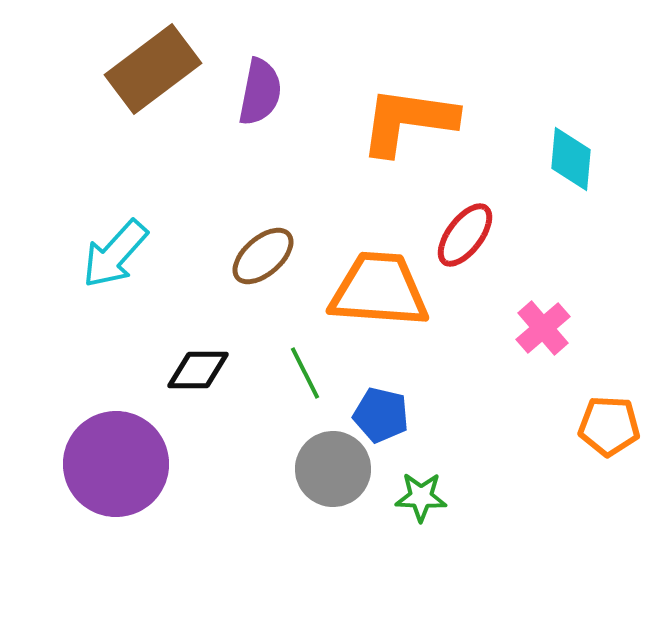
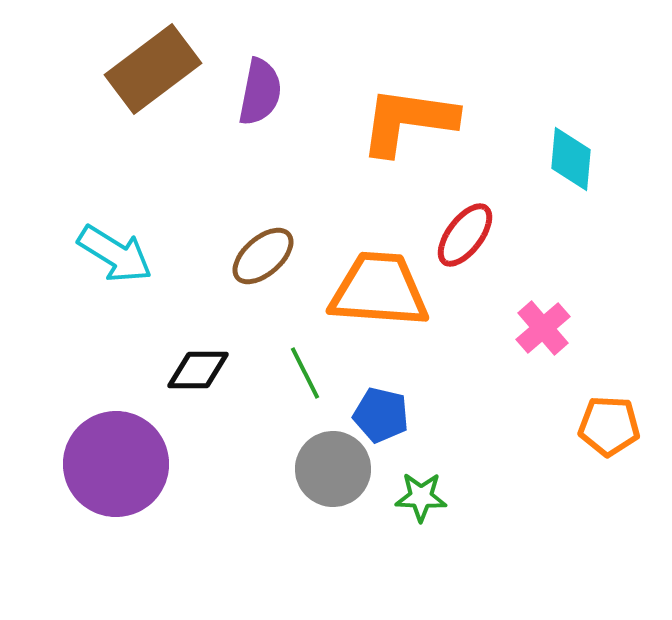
cyan arrow: rotated 100 degrees counterclockwise
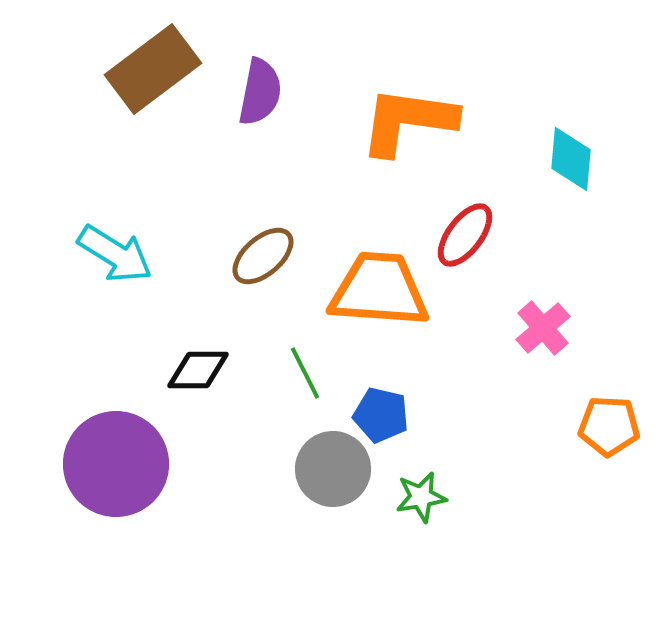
green star: rotated 12 degrees counterclockwise
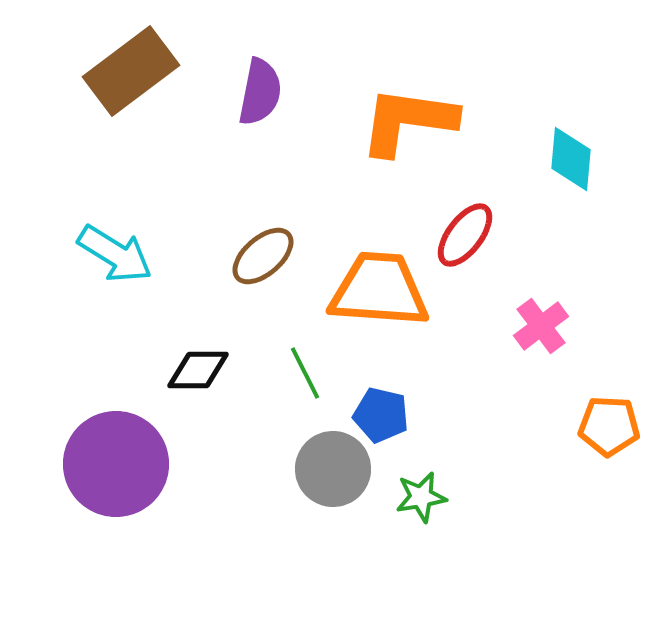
brown rectangle: moved 22 px left, 2 px down
pink cross: moved 2 px left, 2 px up; rotated 4 degrees clockwise
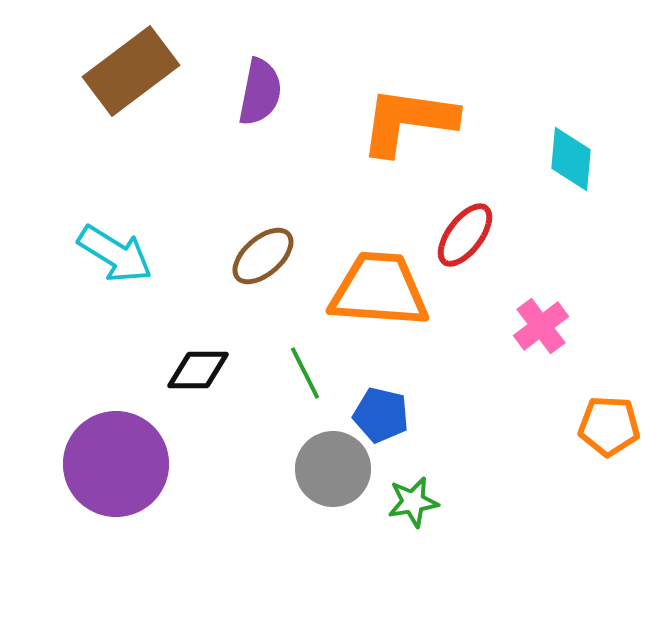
green star: moved 8 px left, 5 px down
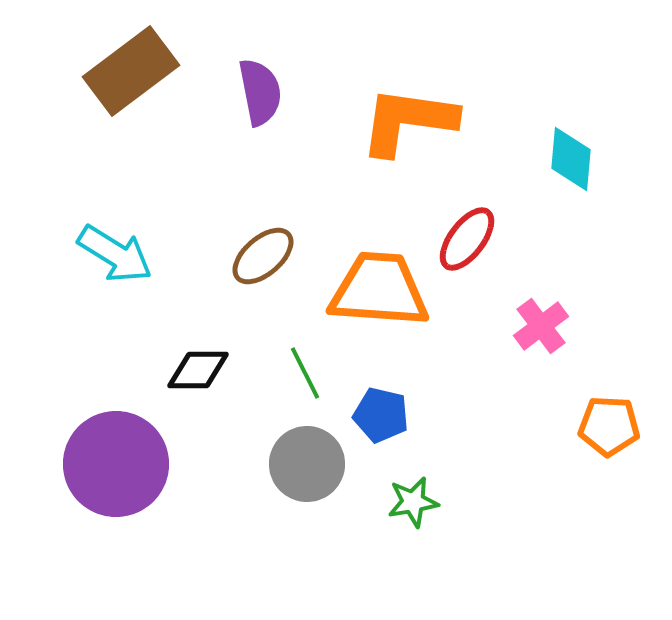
purple semicircle: rotated 22 degrees counterclockwise
red ellipse: moved 2 px right, 4 px down
gray circle: moved 26 px left, 5 px up
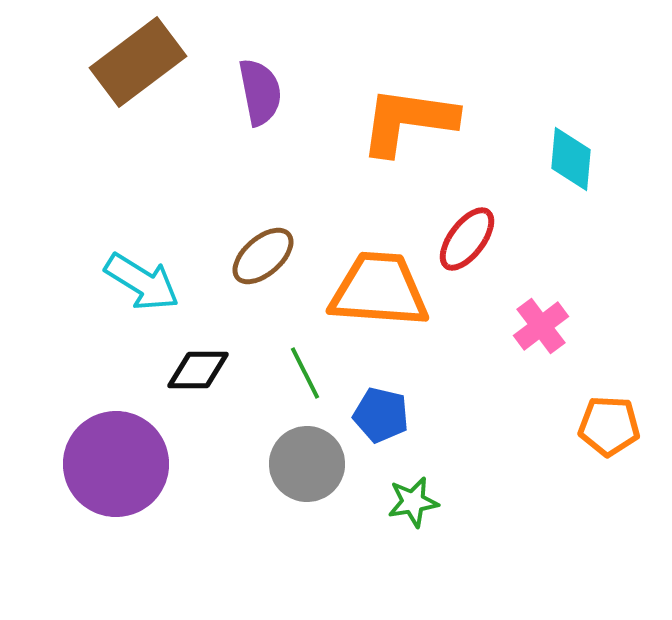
brown rectangle: moved 7 px right, 9 px up
cyan arrow: moved 27 px right, 28 px down
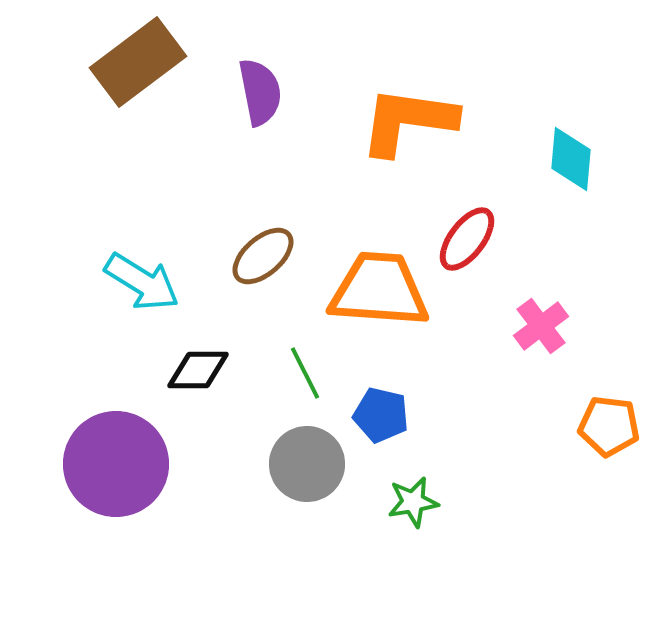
orange pentagon: rotated 4 degrees clockwise
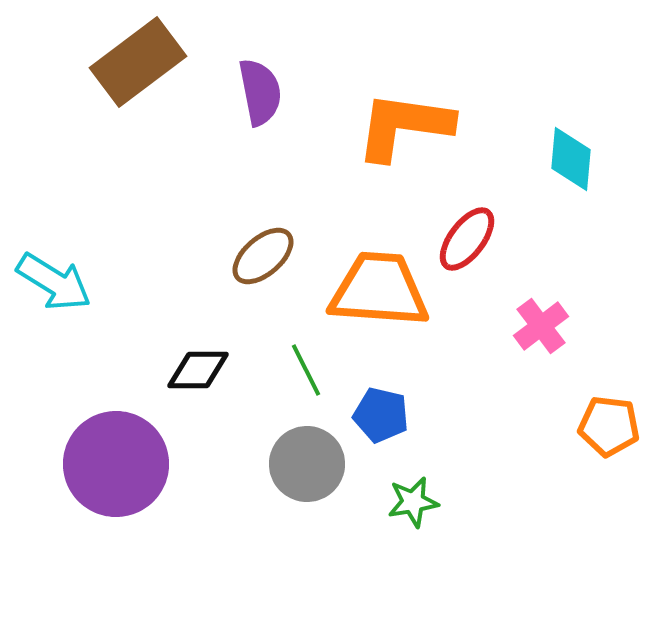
orange L-shape: moved 4 px left, 5 px down
cyan arrow: moved 88 px left
green line: moved 1 px right, 3 px up
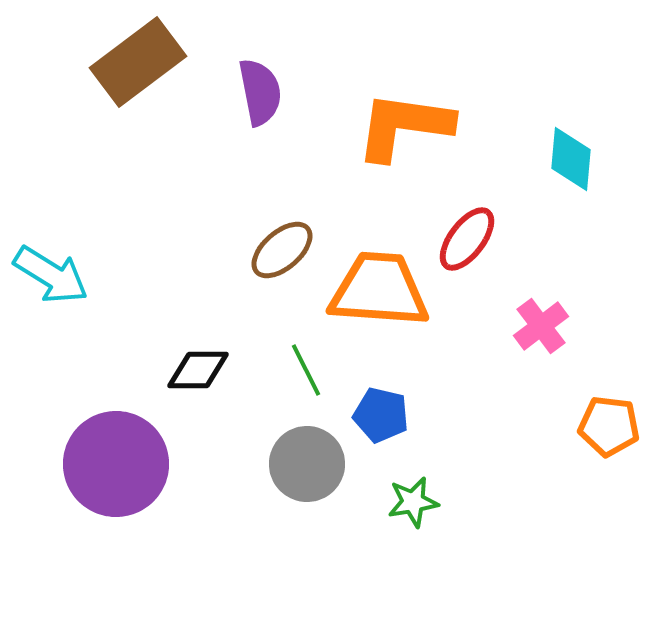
brown ellipse: moved 19 px right, 6 px up
cyan arrow: moved 3 px left, 7 px up
